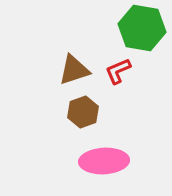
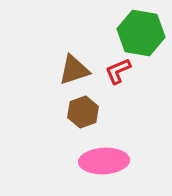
green hexagon: moved 1 px left, 5 px down
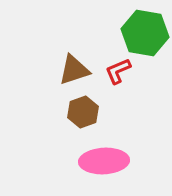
green hexagon: moved 4 px right
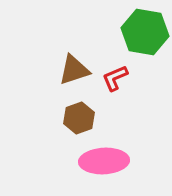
green hexagon: moved 1 px up
red L-shape: moved 3 px left, 7 px down
brown hexagon: moved 4 px left, 6 px down
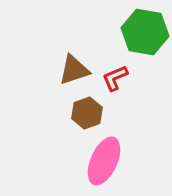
brown hexagon: moved 8 px right, 5 px up
pink ellipse: rotated 63 degrees counterclockwise
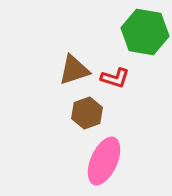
red L-shape: rotated 140 degrees counterclockwise
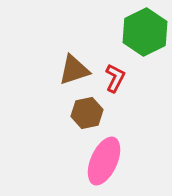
green hexagon: rotated 24 degrees clockwise
red L-shape: rotated 80 degrees counterclockwise
brown hexagon: rotated 8 degrees clockwise
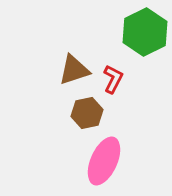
red L-shape: moved 2 px left, 1 px down
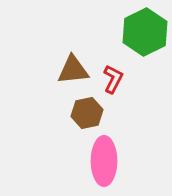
brown triangle: moved 1 px left; rotated 12 degrees clockwise
pink ellipse: rotated 24 degrees counterclockwise
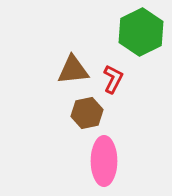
green hexagon: moved 4 px left
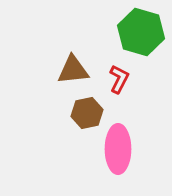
green hexagon: rotated 18 degrees counterclockwise
red L-shape: moved 6 px right
pink ellipse: moved 14 px right, 12 px up
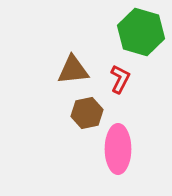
red L-shape: moved 1 px right
